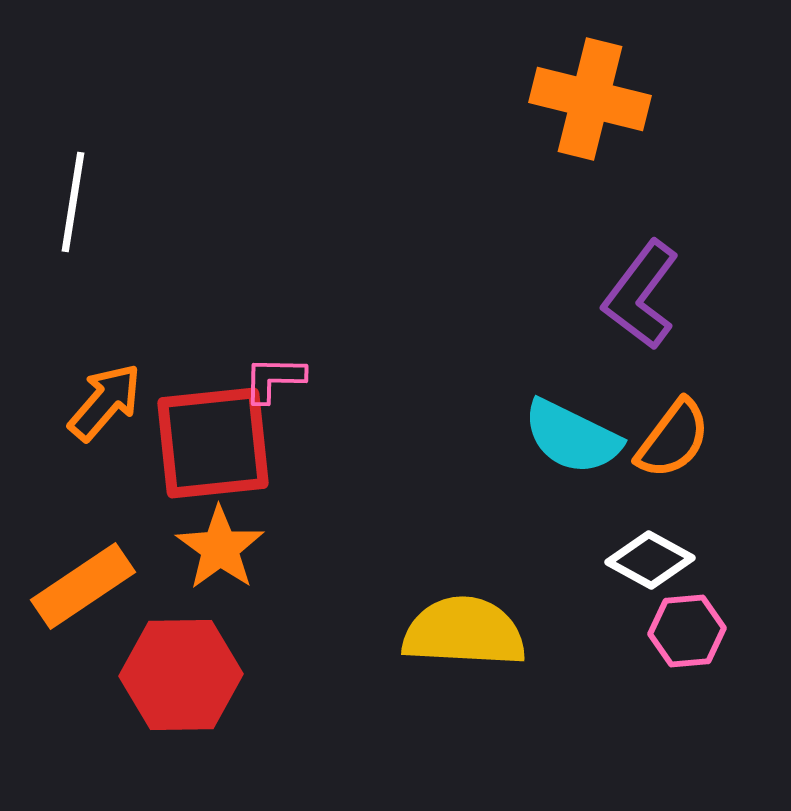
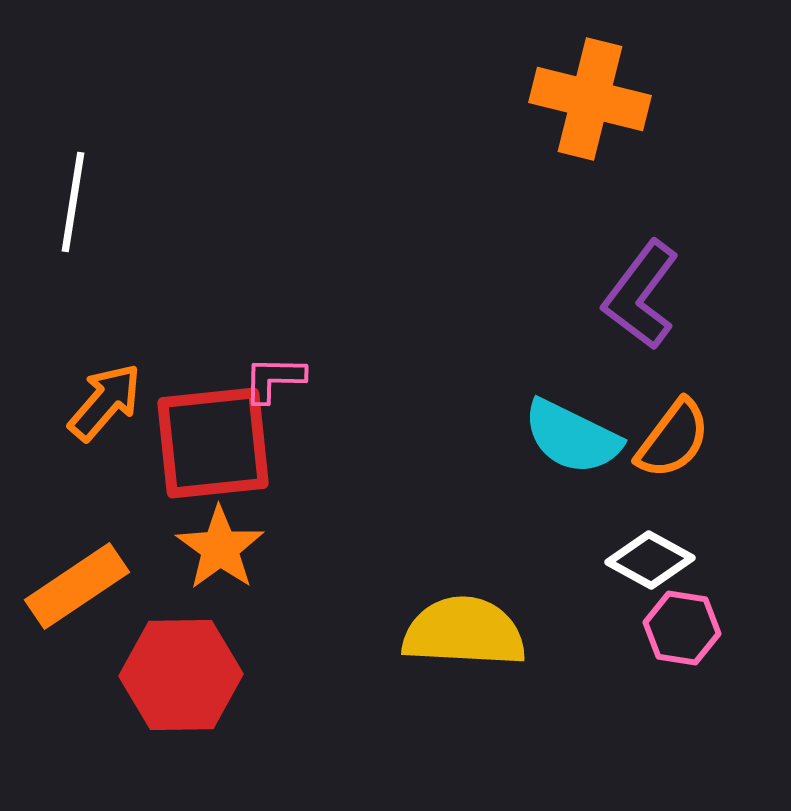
orange rectangle: moved 6 px left
pink hexagon: moved 5 px left, 3 px up; rotated 14 degrees clockwise
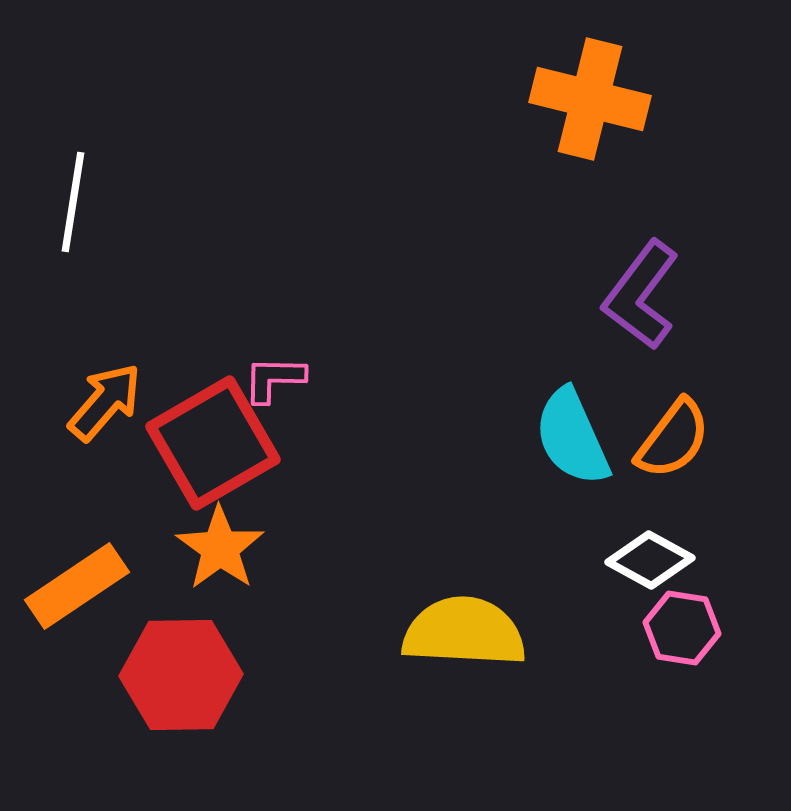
cyan semicircle: rotated 40 degrees clockwise
red square: rotated 24 degrees counterclockwise
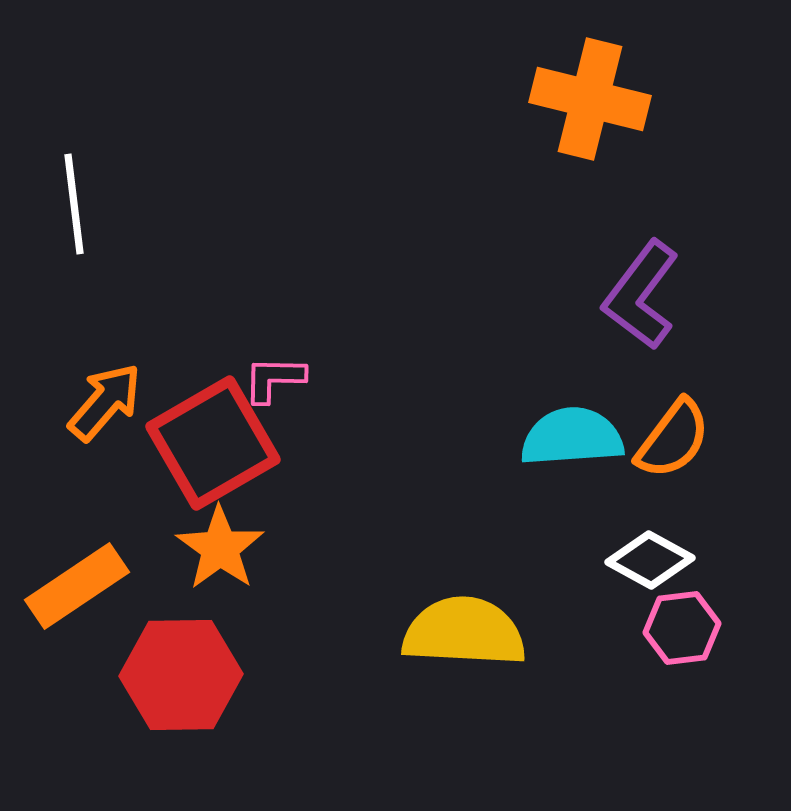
white line: moved 1 px right, 2 px down; rotated 16 degrees counterclockwise
cyan semicircle: rotated 110 degrees clockwise
pink hexagon: rotated 16 degrees counterclockwise
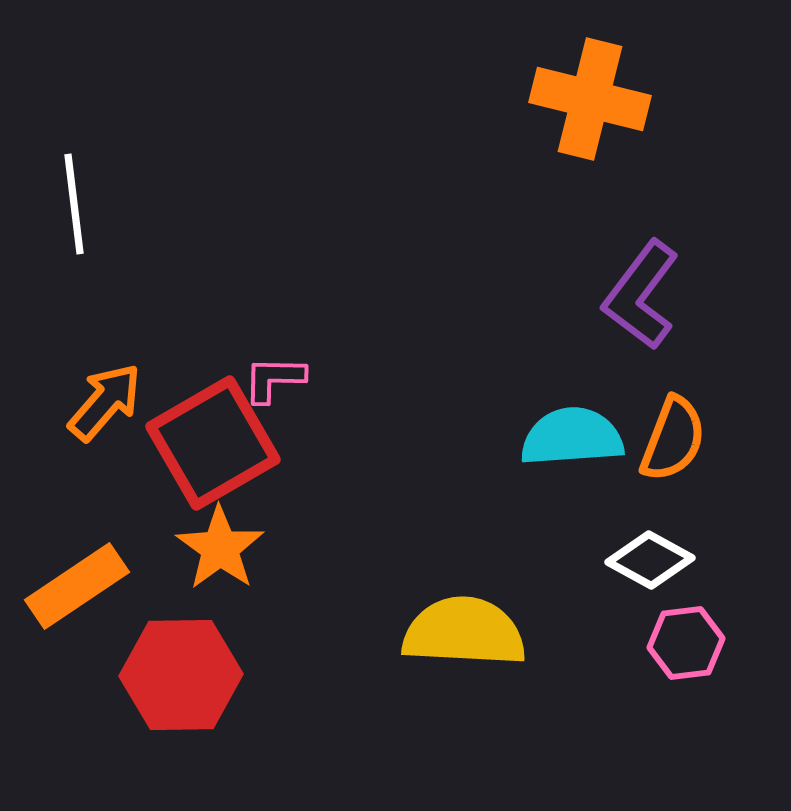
orange semicircle: rotated 16 degrees counterclockwise
pink hexagon: moved 4 px right, 15 px down
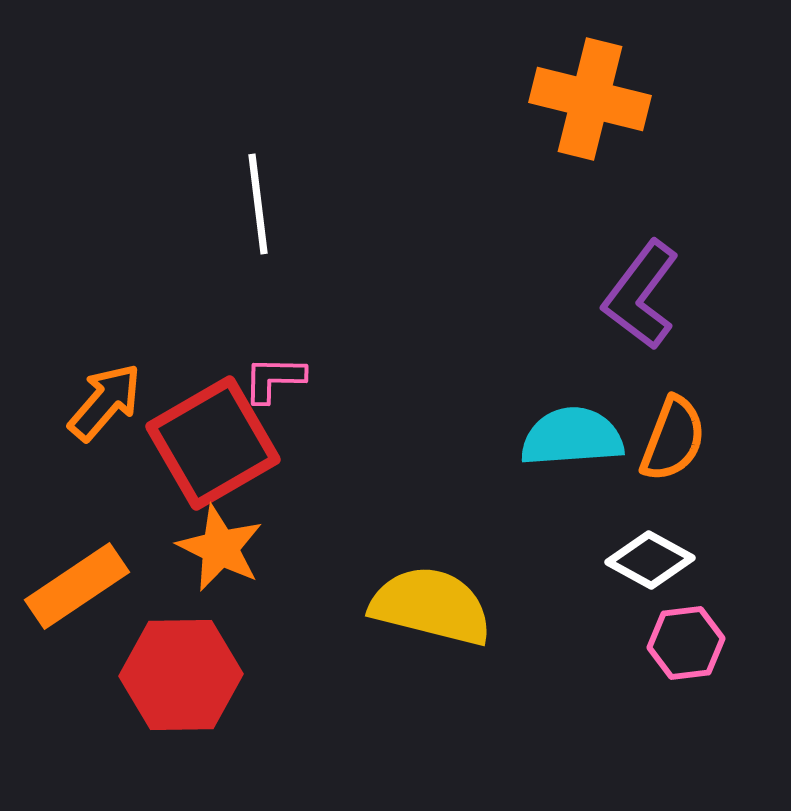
white line: moved 184 px right
orange star: rotated 10 degrees counterclockwise
yellow semicircle: moved 33 px left, 26 px up; rotated 11 degrees clockwise
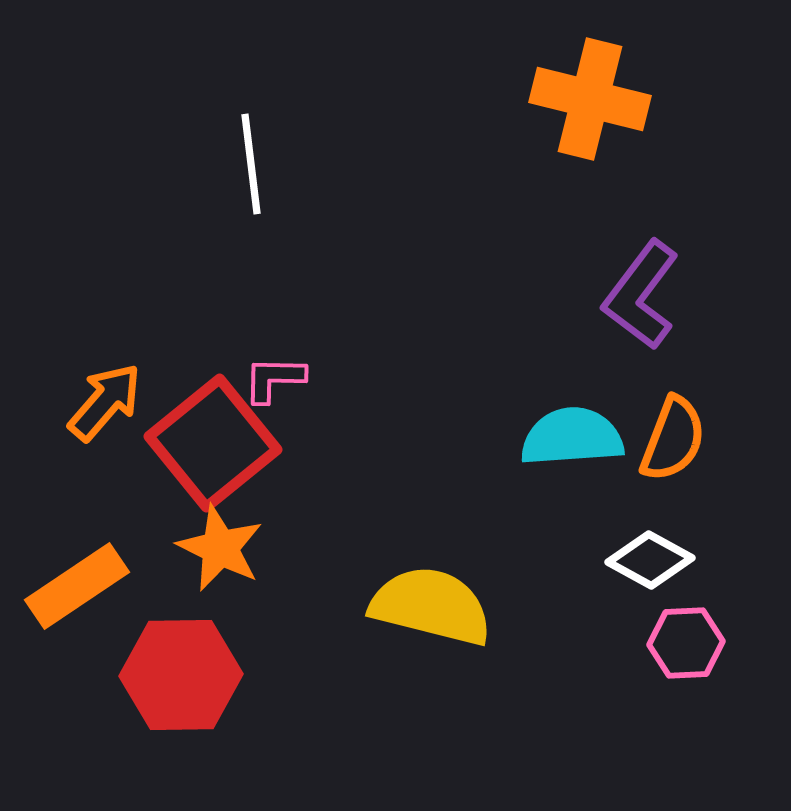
white line: moved 7 px left, 40 px up
red square: rotated 9 degrees counterclockwise
pink hexagon: rotated 4 degrees clockwise
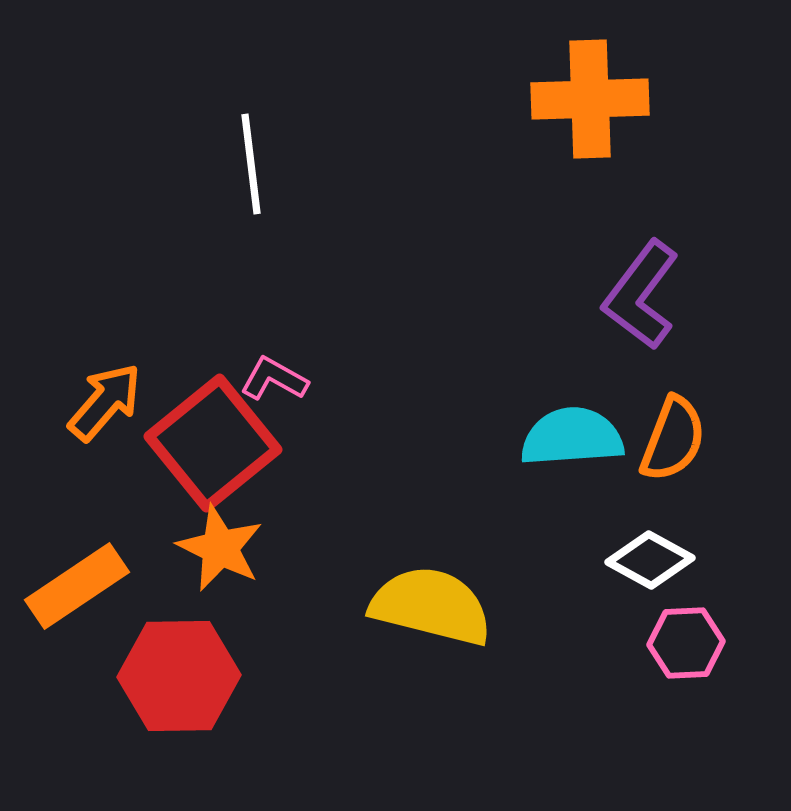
orange cross: rotated 16 degrees counterclockwise
pink L-shape: rotated 28 degrees clockwise
red hexagon: moved 2 px left, 1 px down
